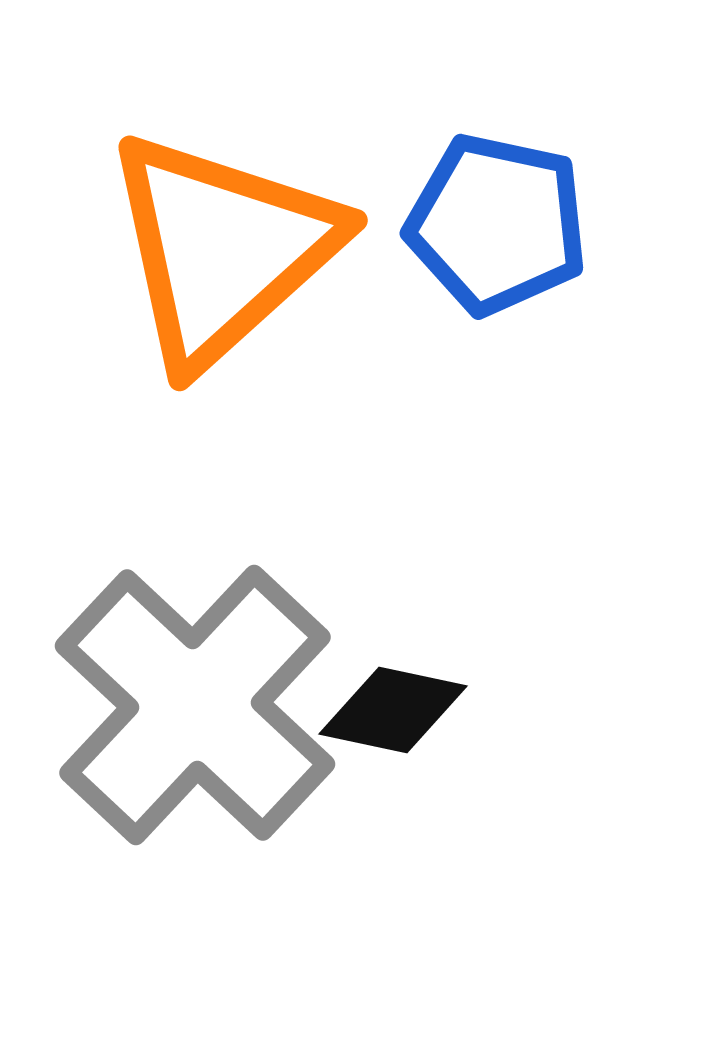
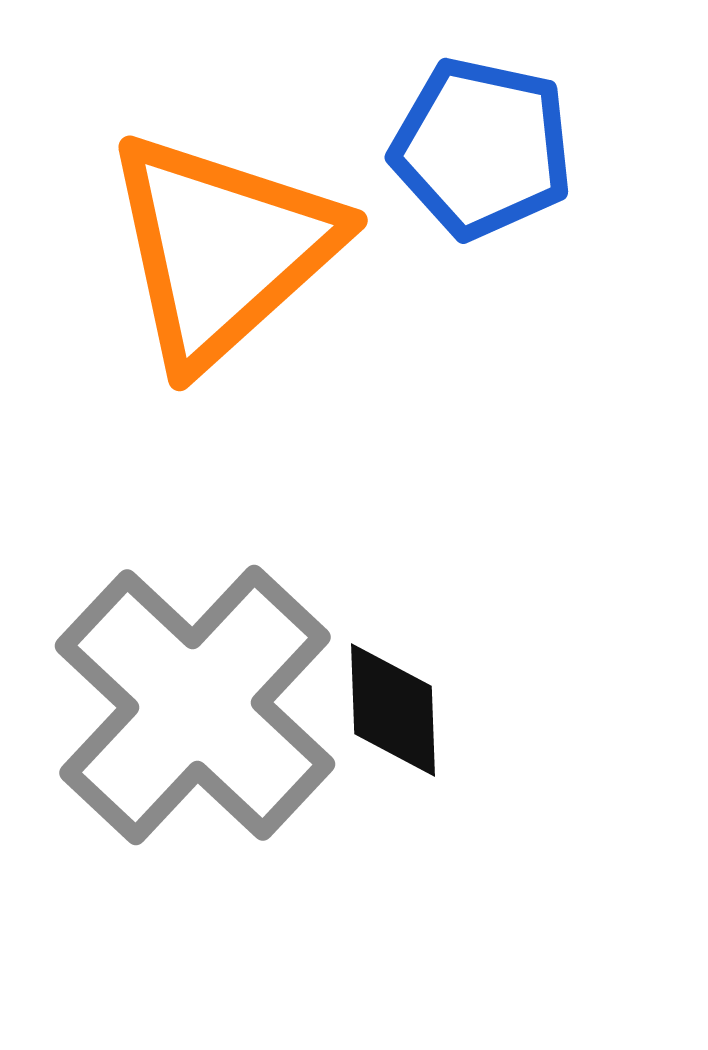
blue pentagon: moved 15 px left, 76 px up
black diamond: rotated 76 degrees clockwise
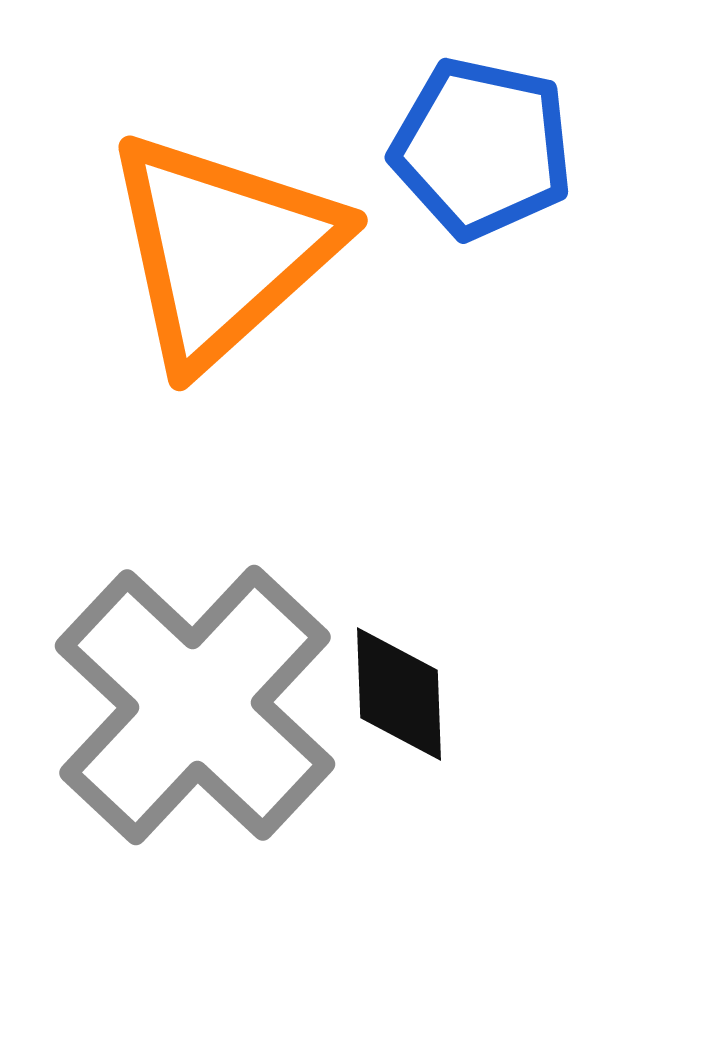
black diamond: moved 6 px right, 16 px up
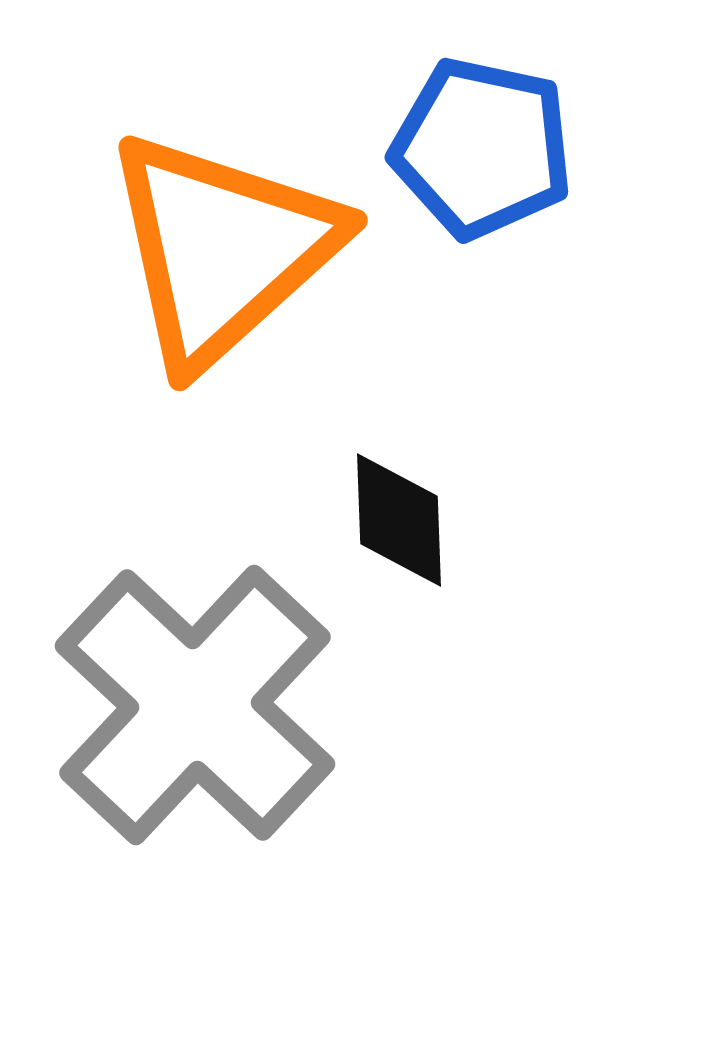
black diamond: moved 174 px up
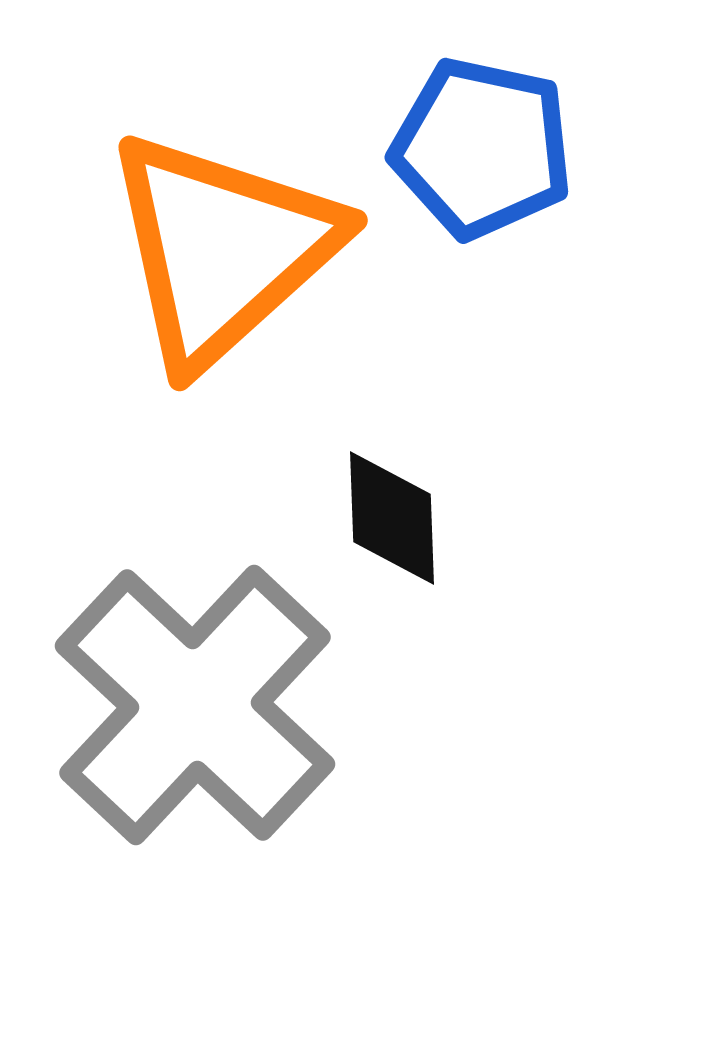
black diamond: moved 7 px left, 2 px up
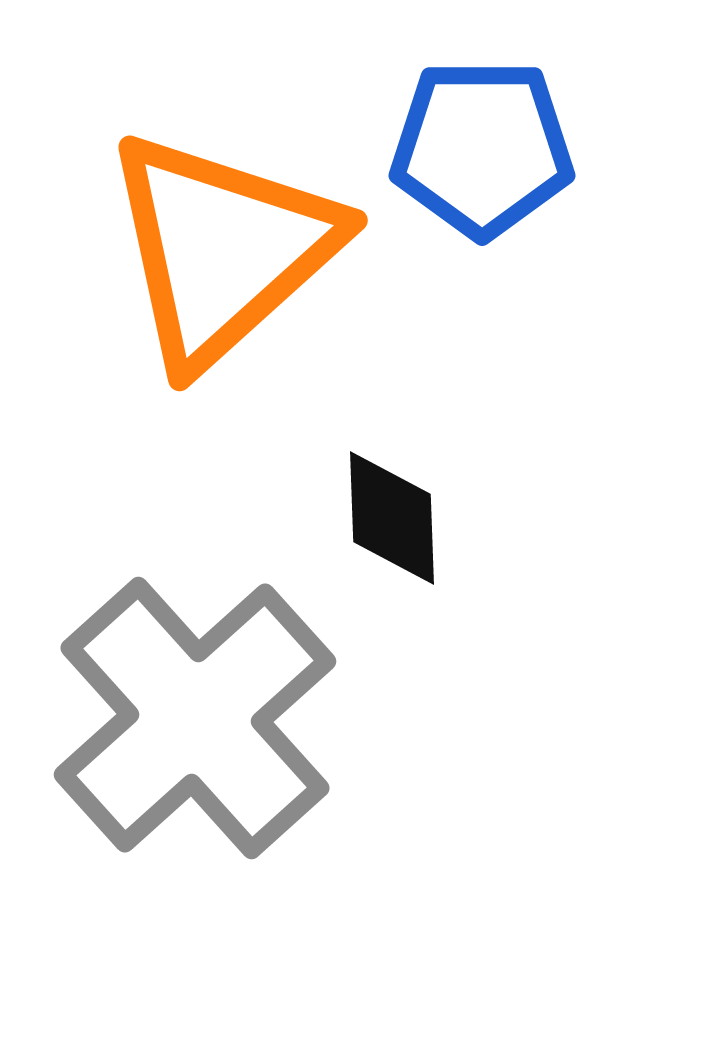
blue pentagon: rotated 12 degrees counterclockwise
gray cross: moved 13 px down; rotated 5 degrees clockwise
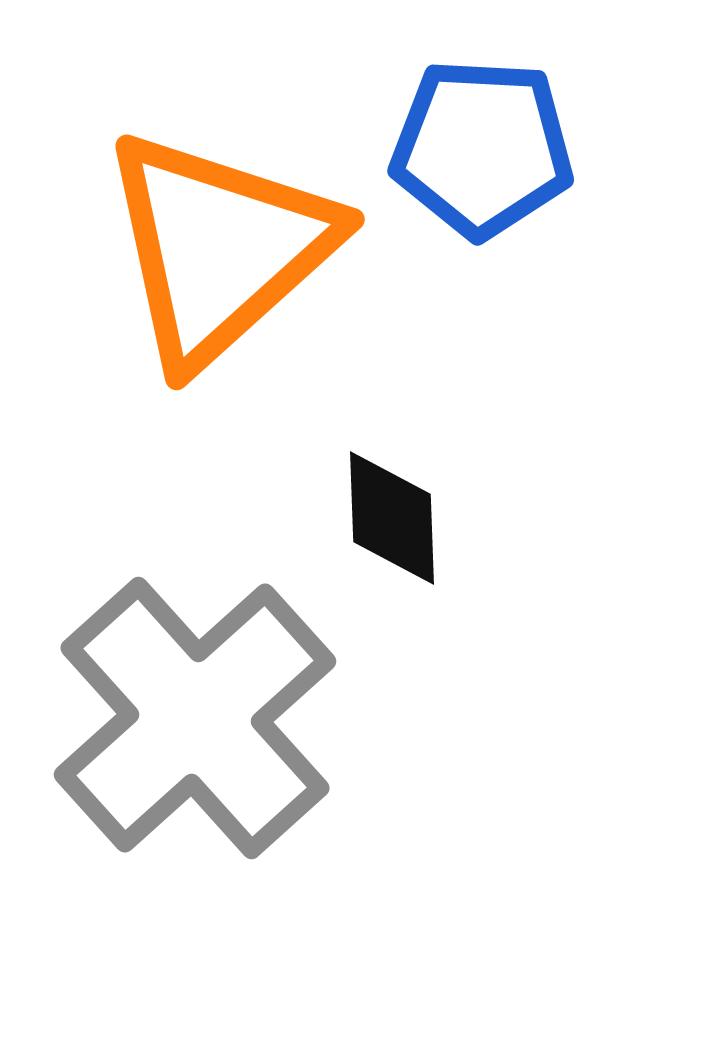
blue pentagon: rotated 3 degrees clockwise
orange triangle: moved 3 px left, 1 px up
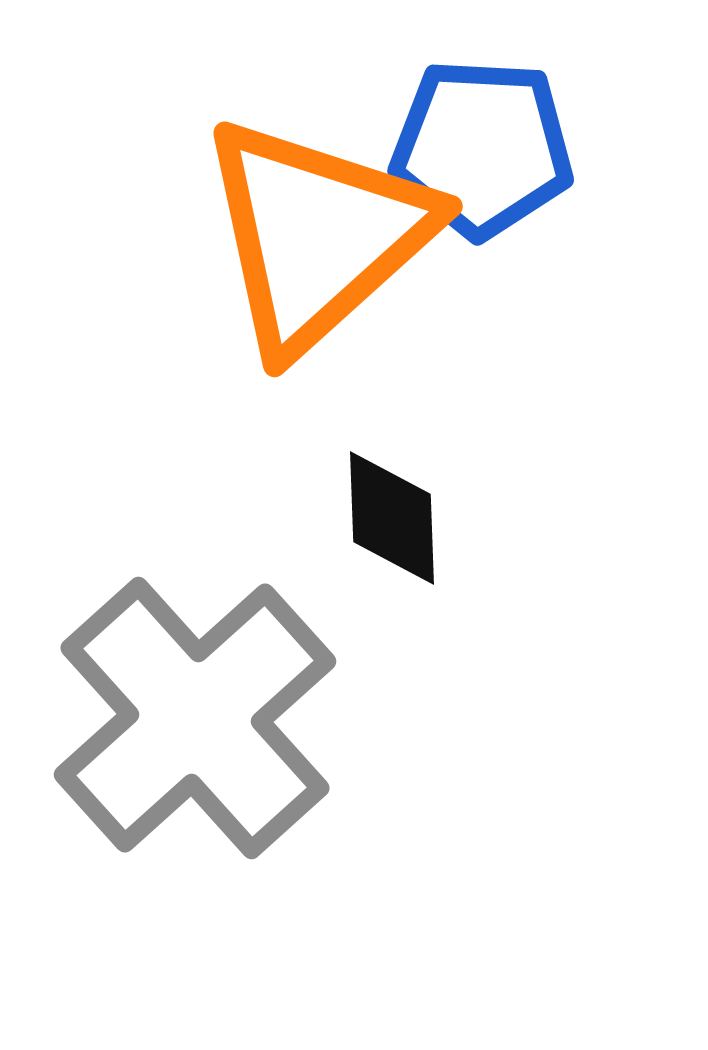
orange triangle: moved 98 px right, 13 px up
